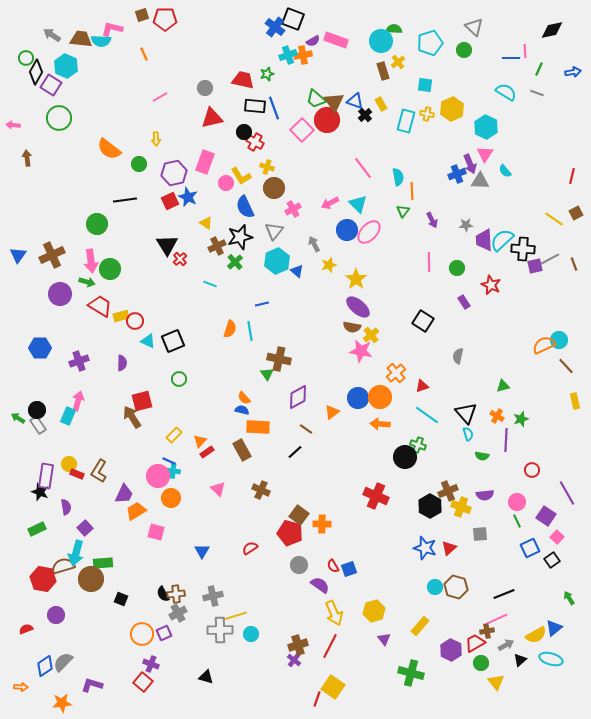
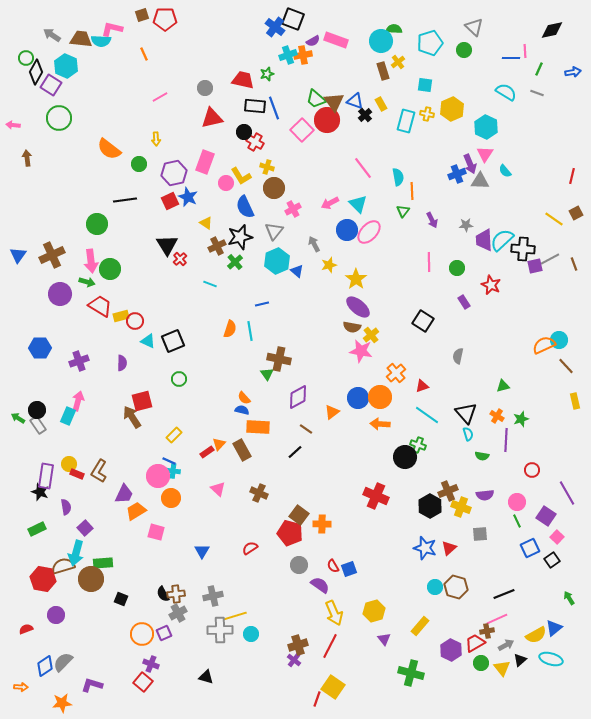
orange triangle at (200, 441): moved 19 px right, 3 px down
brown cross at (261, 490): moved 2 px left, 3 px down
yellow triangle at (496, 682): moved 6 px right, 14 px up
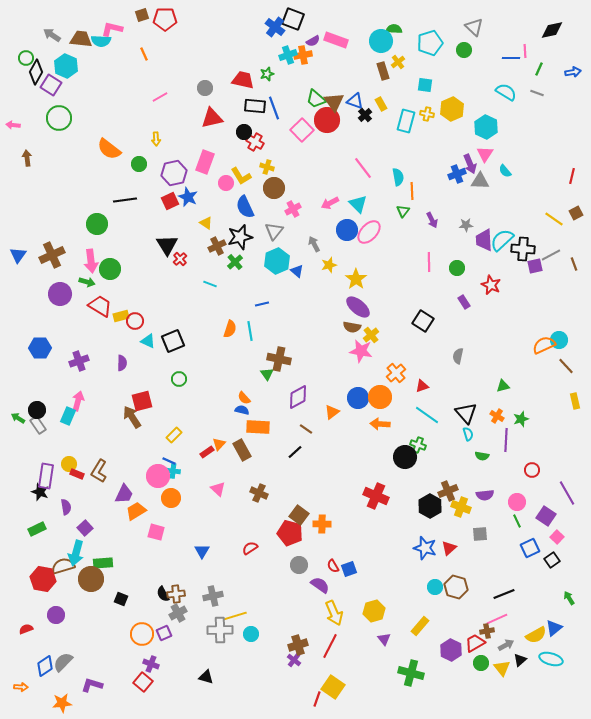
gray line at (550, 259): moved 1 px right, 4 px up
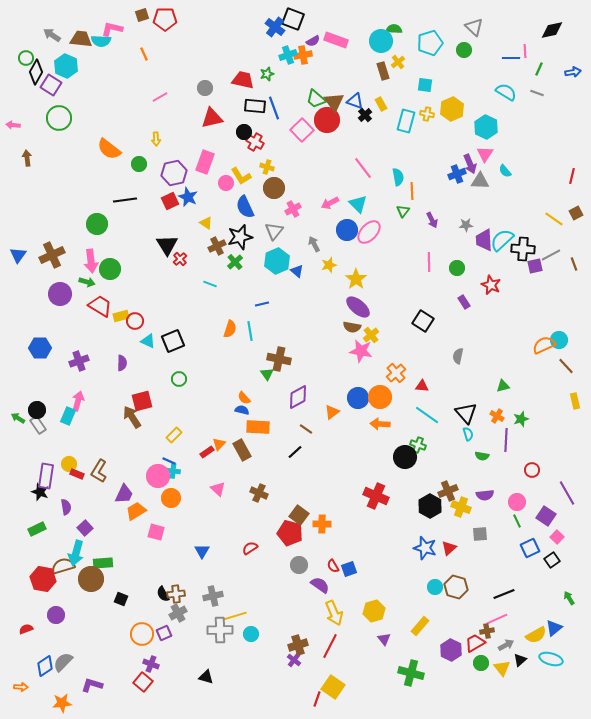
red triangle at (422, 386): rotated 24 degrees clockwise
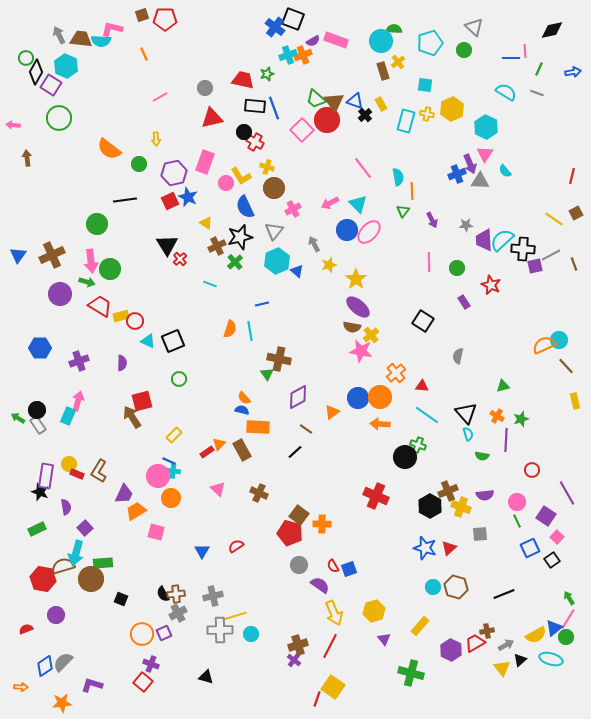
gray arrow at (52, 35): moved 7 px right; rotated 30 degrees clockwise
orange cross at (303, 55): rotated 12 degrees counterclockwise
red semicircle at (250, 548): moved 14 px left, 2 px up
cyan circle at (435, 587): moved 2 px left
pink line at (497, 619): moved 71 px right; rotated 35 degrees counterclockwise
green circle at (481, 663): moved 85 px right, 26 px up
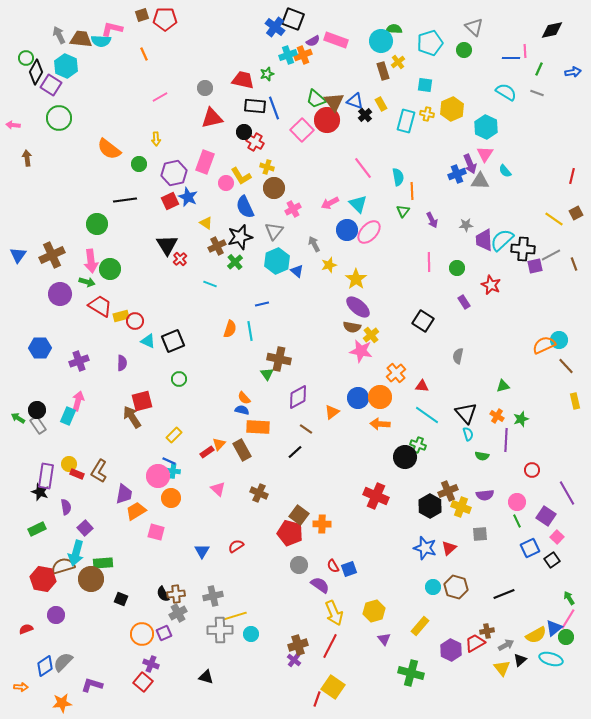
purple trapezoid at (124, 494): rotated 15 degrees counterclockwise
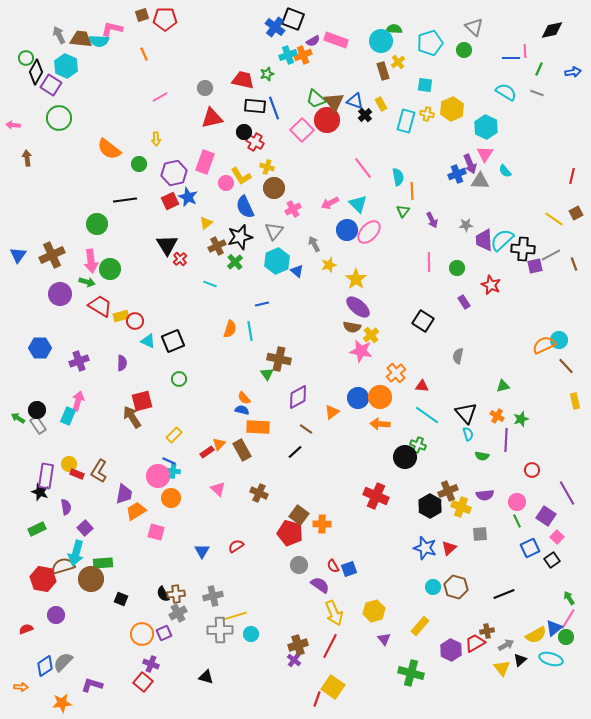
cyan semicircle at (101, 41): moved 2 px left
yellow triangle at (206, 223): rotated 48 degrees clockwise
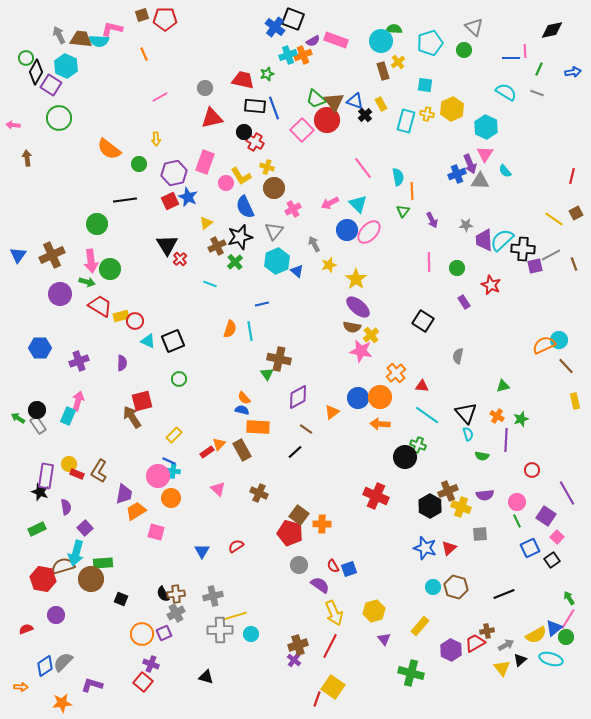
gray cross at (178, 613): moved 2 px left
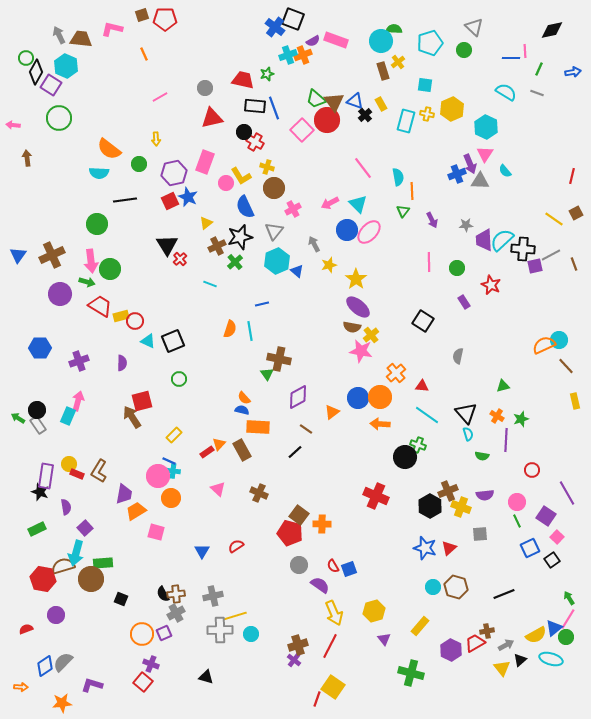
cyan semicircle at (99, 41): moved 132 px down
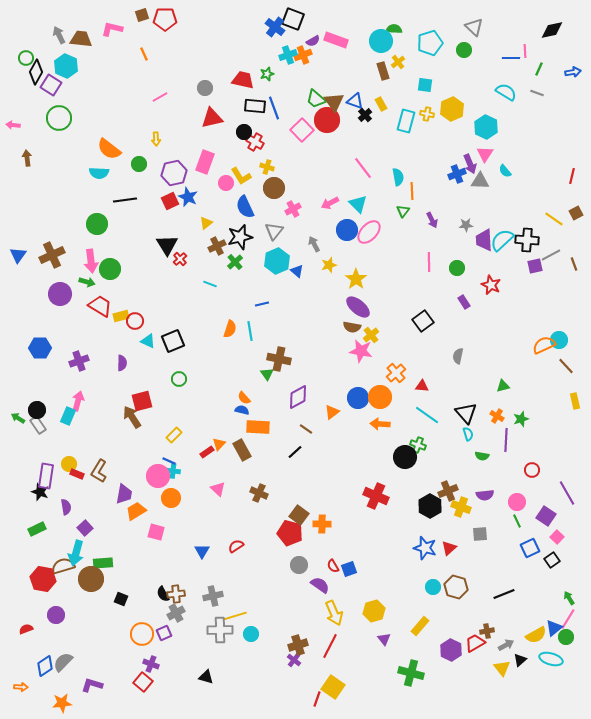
black cross at (523, 249): moved 4 px right, 9 px up
black square at (423, 321): rotated 20 degrees clockwise
